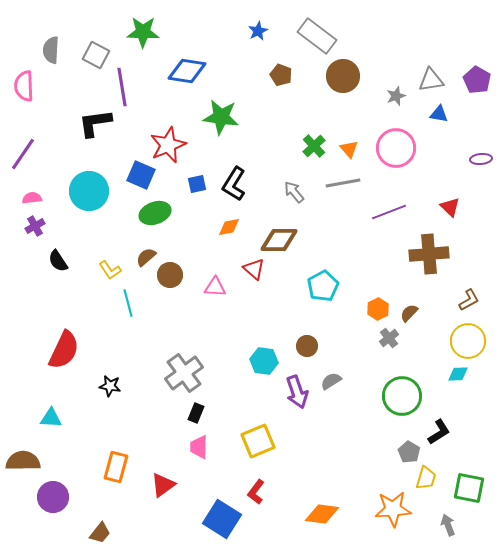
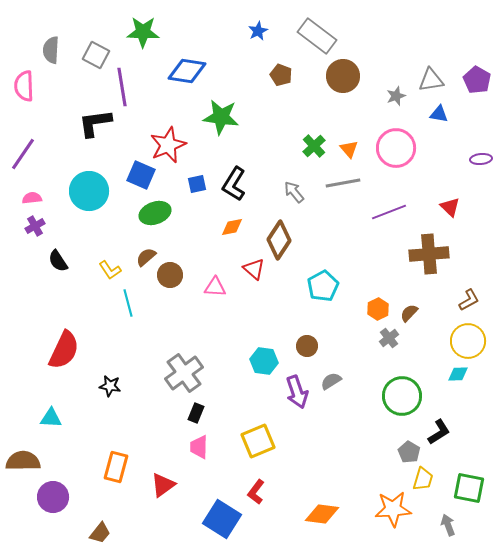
orange diamond at (229, 227): moved 3 px right
brown diamond at (279, 240): rotated 57 degrees counterclockwise
yellow trapezoid at (426, 478): moved 3 px left, 1 px down
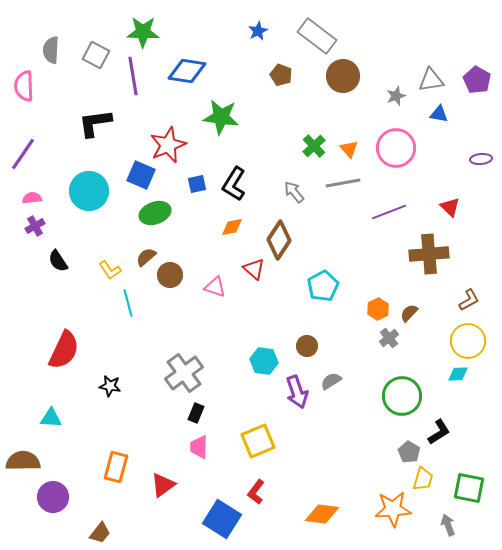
purple line at (122, 87): moved 11 px right, 11 px up
pink triangle at (215, 287): rotated 15 degrees clockwise
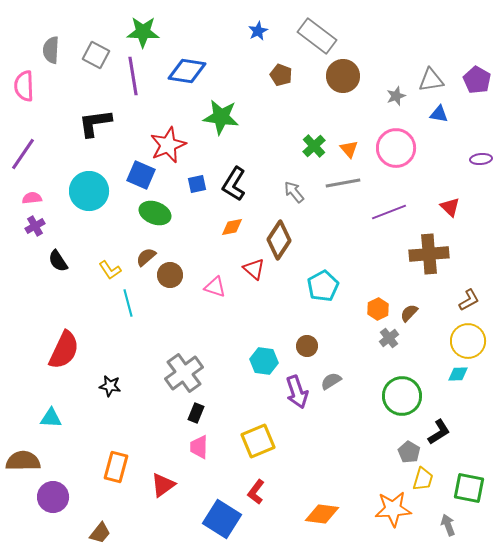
green ellipse at (155, 213): rotated 40 degrees clockwise
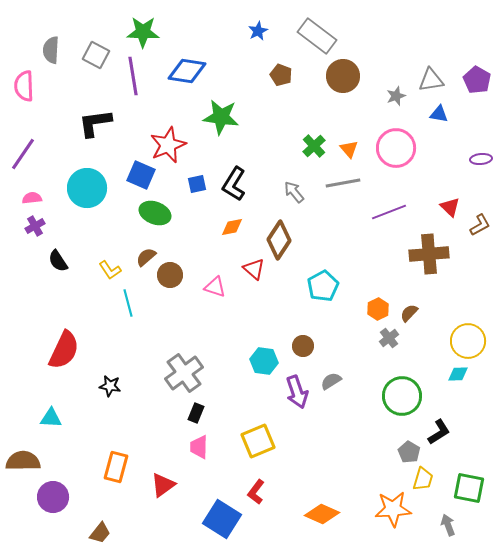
cyan circle at (89, 191): moved 2 px left, 3 px up
brown L-shape at (469, 300): moved 11 px right, 75 px up
brown circle at (307, 346): moved 4 px left
orange diamond at (322, 514): rotated 16 degrees clockwise
